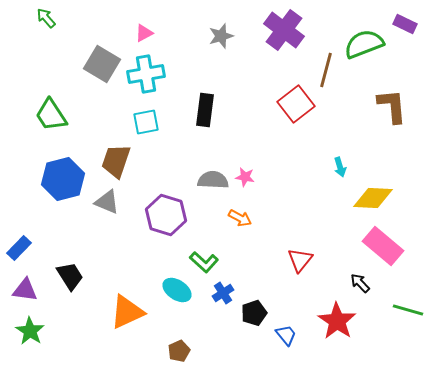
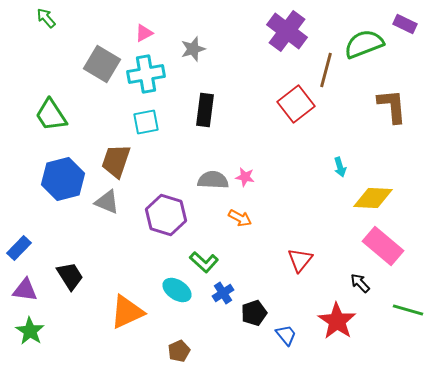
purple cross: moved 3 px right, 1 px down
gray star: moved 28 px left, 13 px down
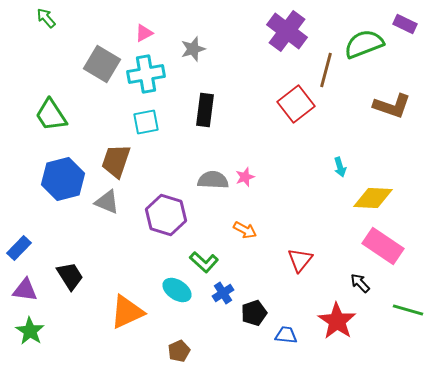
brown L-shape: rotated 114 degrees clockwise
pink star: rotated 30 degrees counterclockwise
orange arrow: moved 5 px right, 12 px down
pink rectangle: rotated 6 degrees counterclockwise
blue trapezoid: rotated 45 degrees counterclockwise
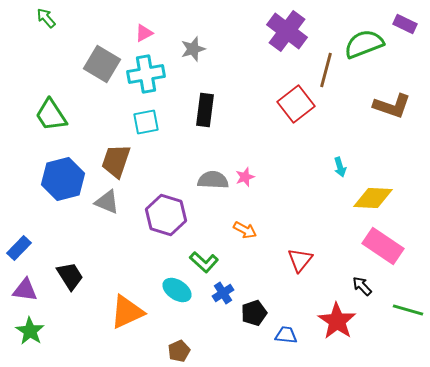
black arrow: moved 2 px right, 3 px down
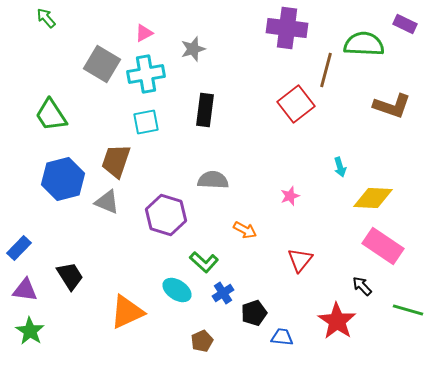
purple cross: moved 3 px up; rotated 30 degrees counterclockwise
green semicircle: rotated 24 degrees clockwise
pink star: moved 45 px right, 19 px down
blue trapezoid: moved 4 px left, 2 px down
brown pentagon: moved 23 px right, 10 px up
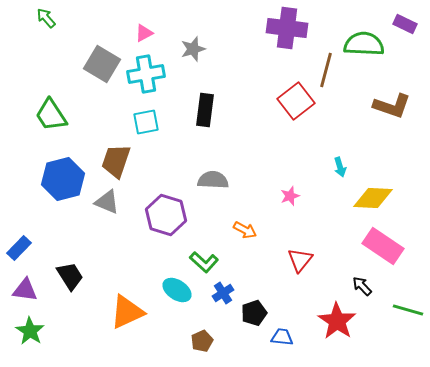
red square: moved 3 px up
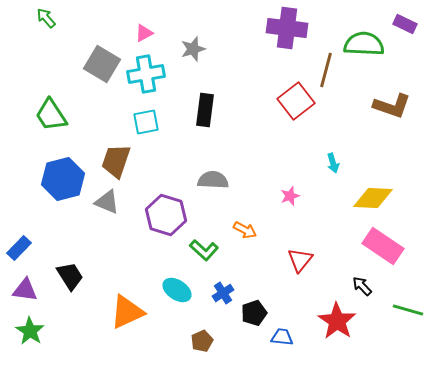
cyan arrow: moved 7 px left, 4 px up
green L-shape: moved 12 px up
